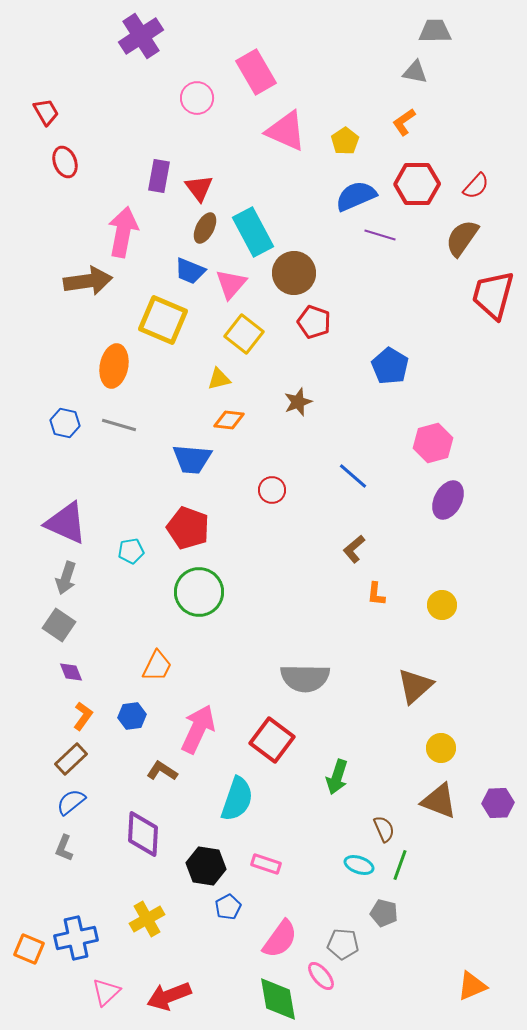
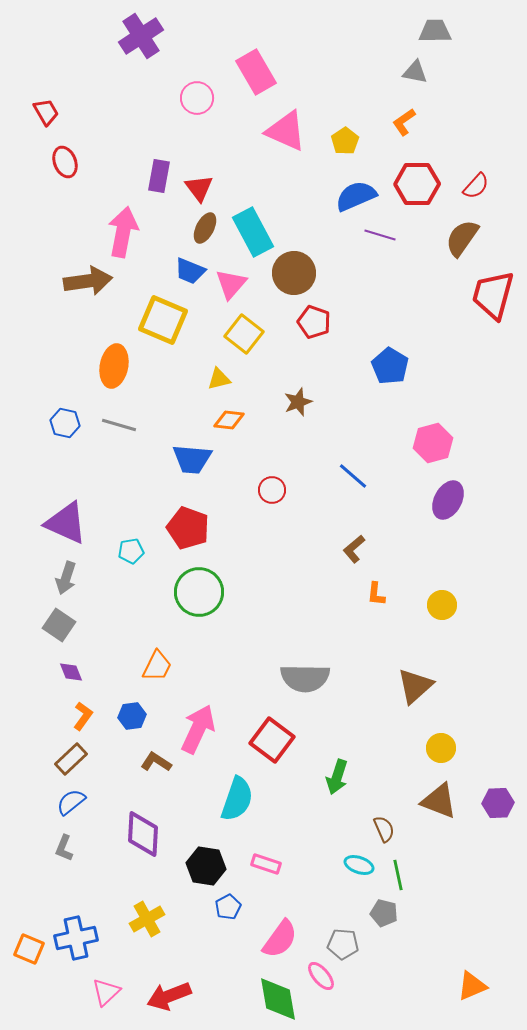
brown L-shape at (162, 771): moved 6 px left, 9 px up
green line at (400, 865): moved 2 px left, 10 px down; rotated 32 degrees counterclockwise
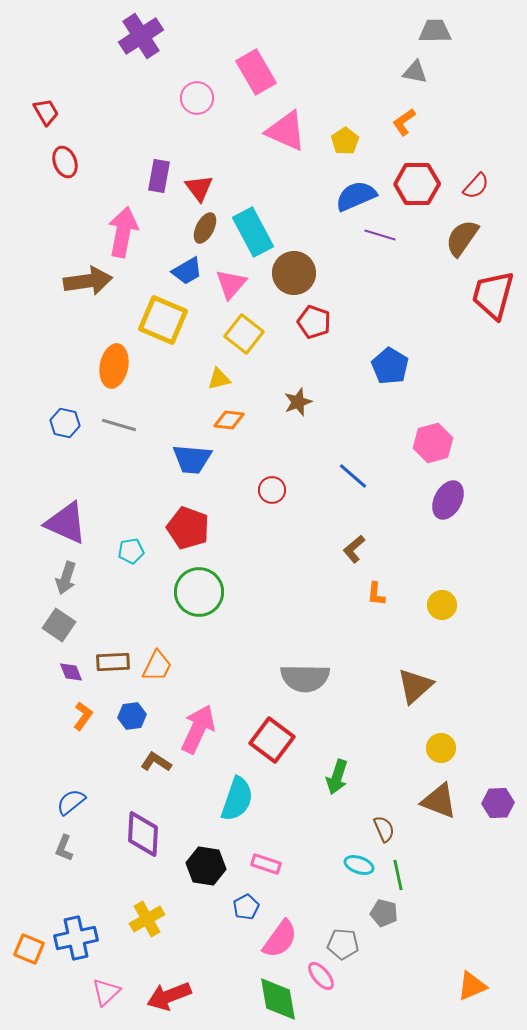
blue trapezoid at (190, 271): moved 3 px left; rotated 52 degrees counterclockwise
brown rectangle at (71, 759): moved 42 px right, 97 px up; rotated 40 degrees clockwise
blue pentagon at (228, 907): moved 18 px right
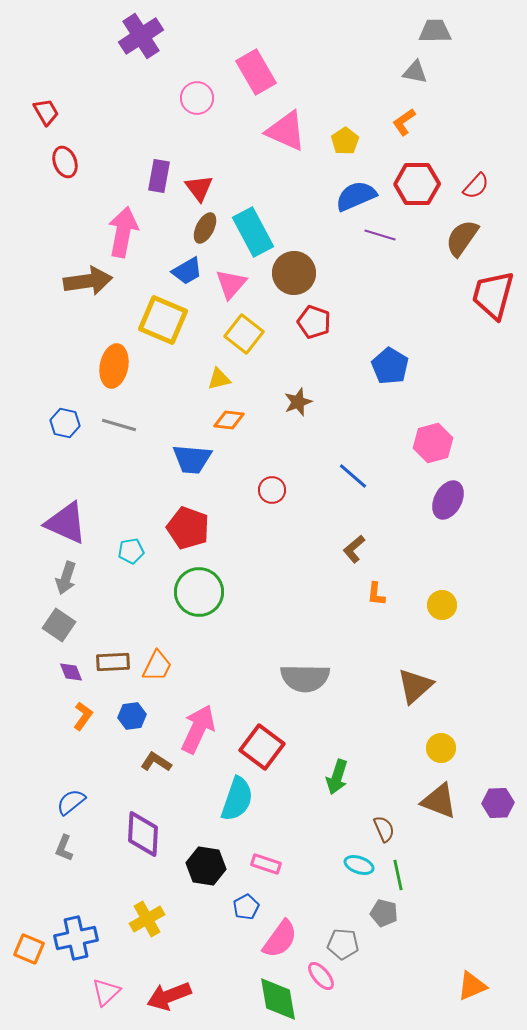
red square at (272, 740): moved 10 px left, 7 px down
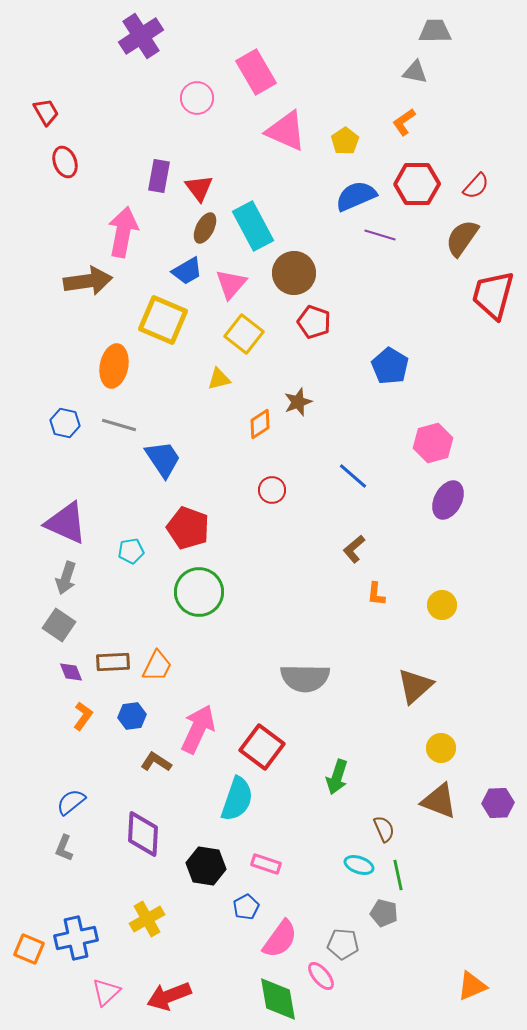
cyan rectangle at (253, 232): moved 6 px up
orange diamond at (229, 420): moved 31 px right, 4 px down; rotated 40 degrees counterclockwise
blue trapezoid at (192, 459): moved 29 px left; rotated 129 degrees counterclockwise
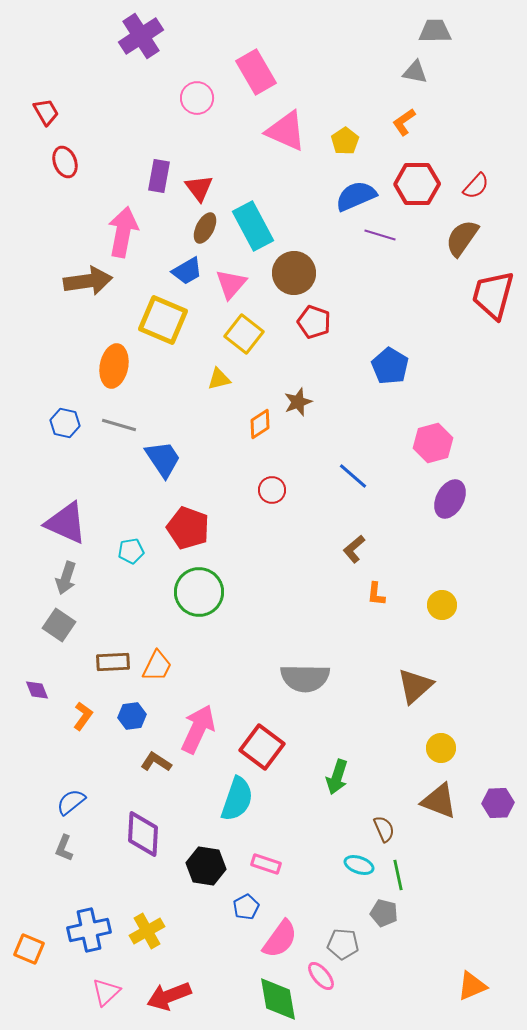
purple ellipse at (448, 500): moved 2 px right, 1 px up
purple diamond at (71, 672): moved 34 px left, 18 px down
yellow cross at (147, 919): moved 12 px down
blue cross at (76, 938): moved 13 px right, 8 px up
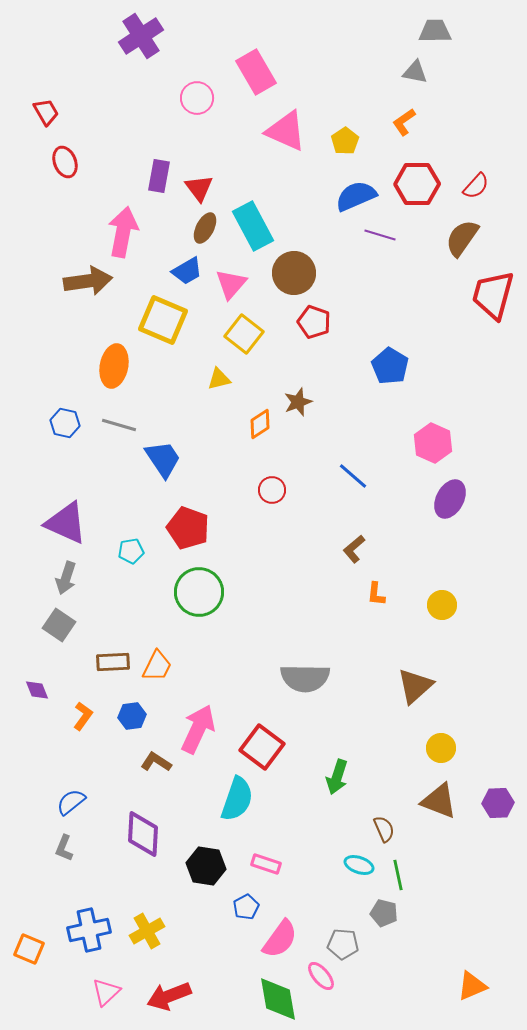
pink hexagon at (433, 443): rotated 21 degrees counterclockwise
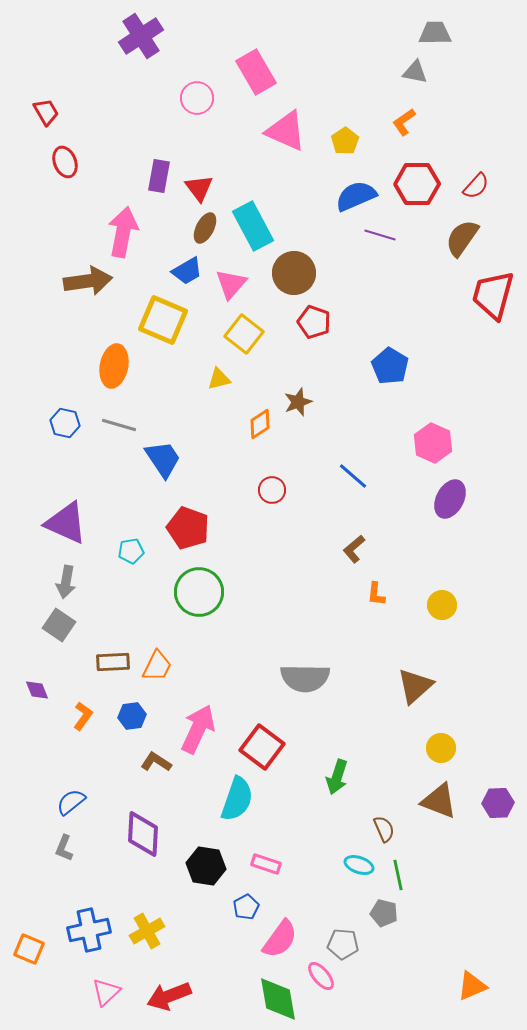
gray trapezoid at (435, 31): moved 2 px down
gray arrow at (66, 578): moved 4 px down; rotated 8 degrees counterclockwise
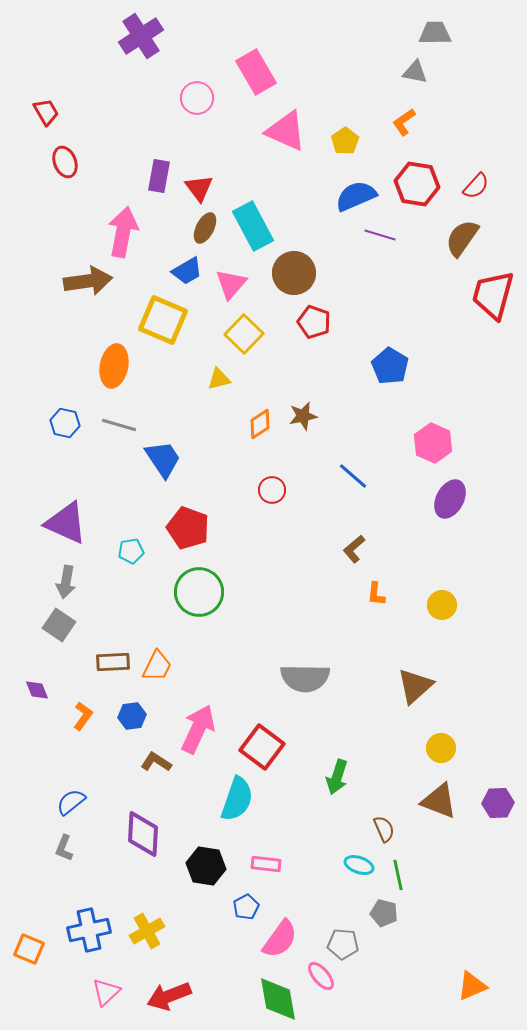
red hexagon at (417, 184): rotated 9 degrees clockwise
yellow square at (244, 334): rotated 6 degrees clockwise
brown star at (298, 402): moved 5 px right, 14 px down; rotated 8 degrees clockwise
pink rectangle at (266, 864): rotated 12 degrees counterclockwise
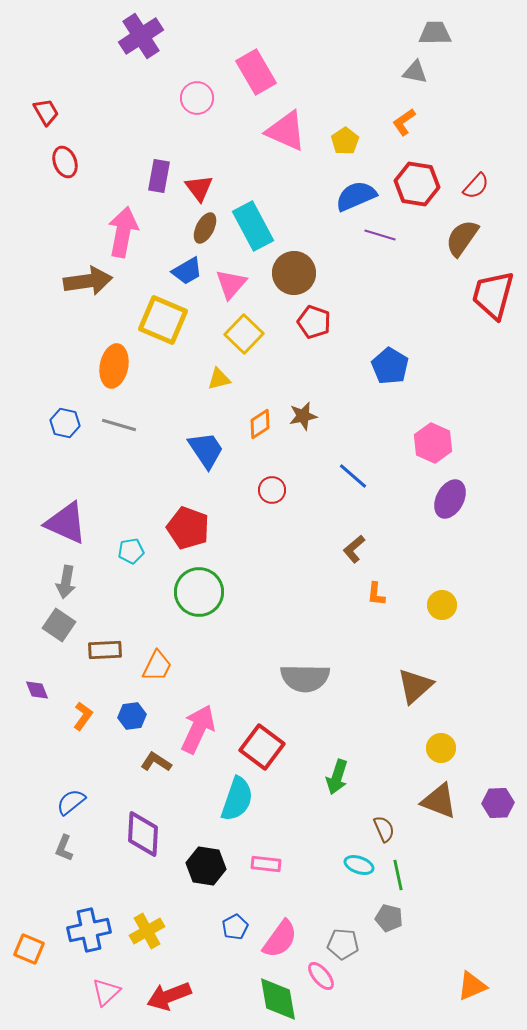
blue trapezoid at (163, 459): moved 43 px right, 9 px up
brown rectangle at (113, 662): moved 8 px left, 12 px up
blue pentagon at (246, 907): moved 11 px left, 20 px down
gray pentagon at (384, 913): moved 5 px right, 5 px down
